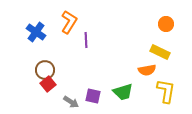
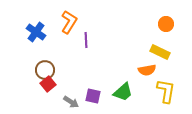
green trapezoid: rotated 25 degrees counterclockwise
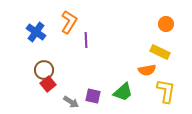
brown circle: moved 1 px left
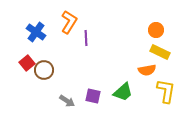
orange circle: moved 10 px left, 6 px down
purple line: moved 2 px up
red square: moved 21 px left, 21 px up
gray arrow: moved 4 px left, 1 px up
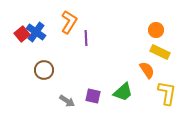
red square: moved 5 px left, 29 px up
orange semicircle: rotated 114 degrees counterclockwise
yellow L-shape: moved 1 px right, 2 px down
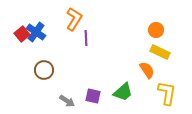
orange L-shape: moved 5 px right, 3 px up
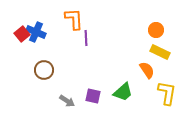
orange L-shape: rotated 35 degrees counterclockwise
blue cross: rotated 12 degrees counterclockwise
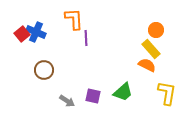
yellow rectangle: moved 9 px left, 3 px up; rotated 24 degrees clockwise
orange semicircle: moved 5 px up; rotated 30 degrees counterclockwise
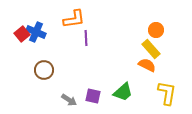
orange L-shape: rotated 85 degrees clockwise
gray arrow: moved 2 px right, 1 px up
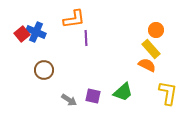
yellow L-shape: moved 1 px right
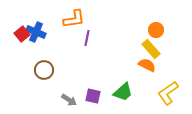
purple line: moved 1 px right; rotated 14 degrees clockwise
yellow L-shape: rotated 135 degrees counterclockwise
